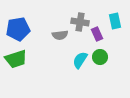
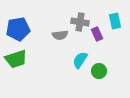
green circle: moved 1 px left, 14 px down
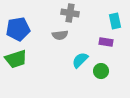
gray cross: moved 10 px left, 9 px up
purple rectangle: moved 9 px right, 8 px down; rotated 56 degrees counterclockwise
cyan semicircle: rotated 12 degrees clockwise
green circle: moved 2 px right
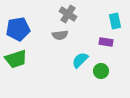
gray cross: moved 2 px left, 1 px down; rotated 24 degrees clockwise
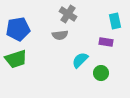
green circle: moved 2 px down
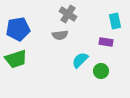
green circle: moved 2 px up
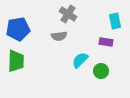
gray semicircle: moved 1 px left, 1 px down
green trapezoid: moved 2 px down; rotated 70 degrees counterclockwise
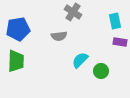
gray cross: moved 5 px right, 2 px up
purple rectangle: moved 14 px right
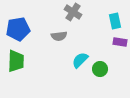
green circle: moved 1 px left, 2 px up
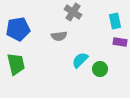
green trapezoid: moved 3 px down; rotated 15 degrees counterclockwise
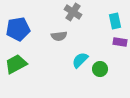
green trapezoid: rotated 105 degrees counterclockwise
